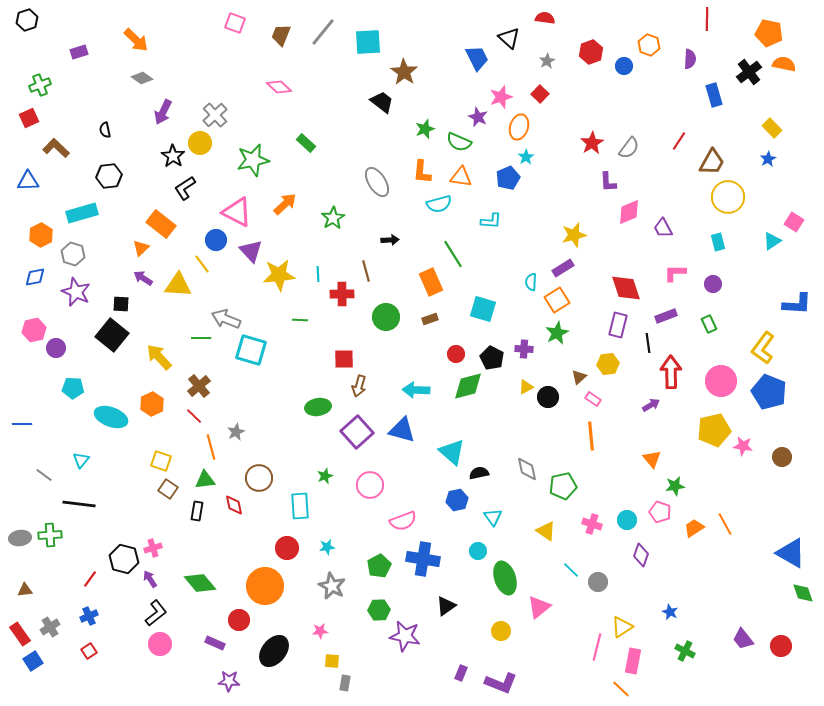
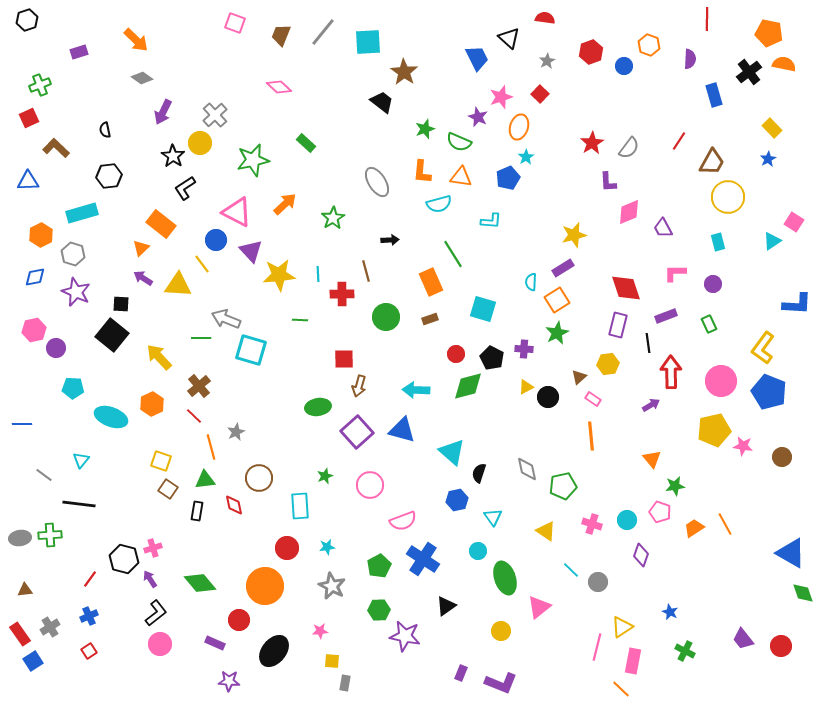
black semicircle at (479, 473): rotated 60 degrees counterclockwise
blue cross at (423, 559): rotated 24 degrees clockwise
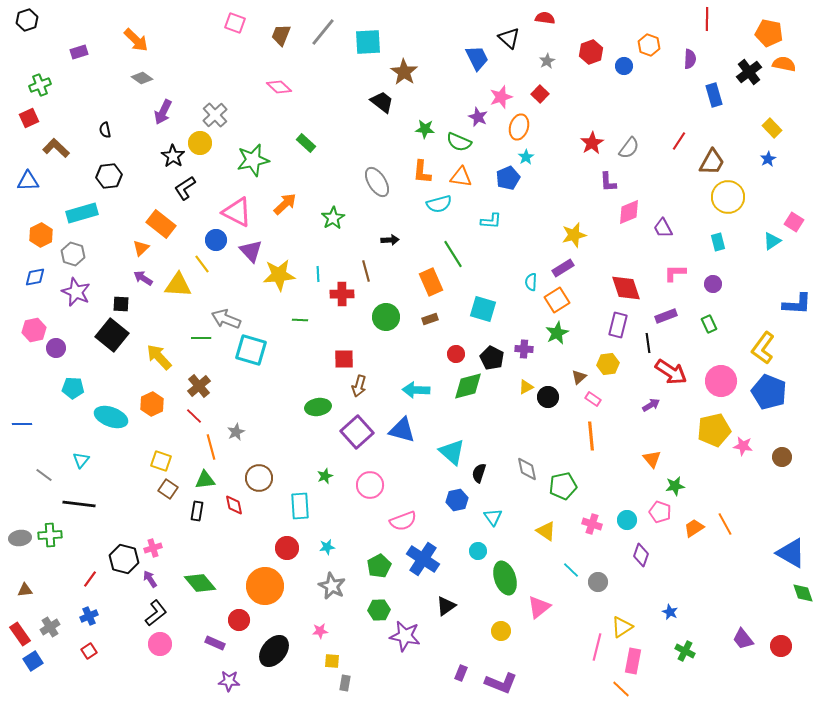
green star at (425, 129): rotated 24 degrees clockwise
red arrow at (671, 372): rotated 124 degrees clockwise
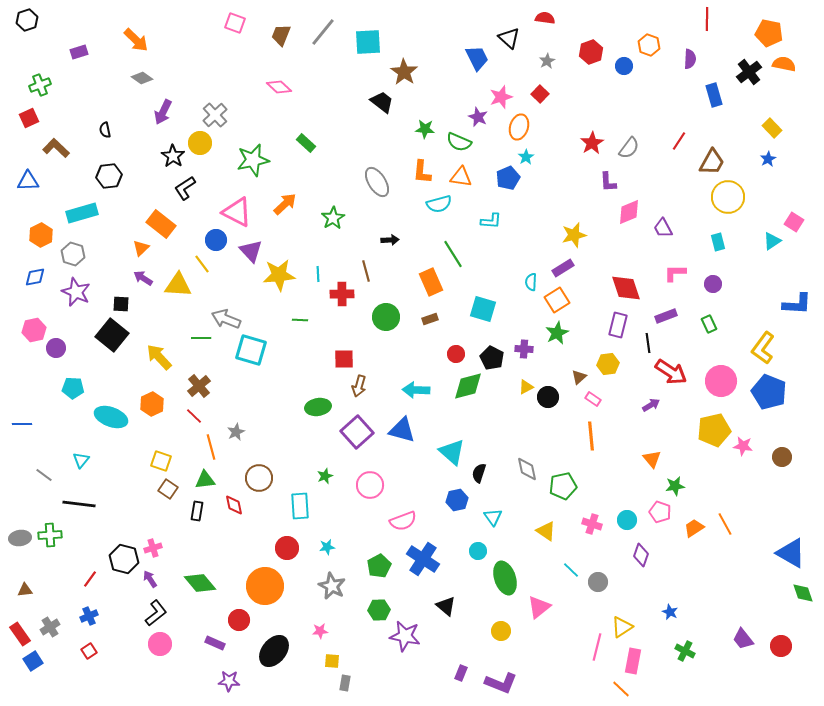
black triangle at (446, 606): rotated 45 degrees counterclockwise
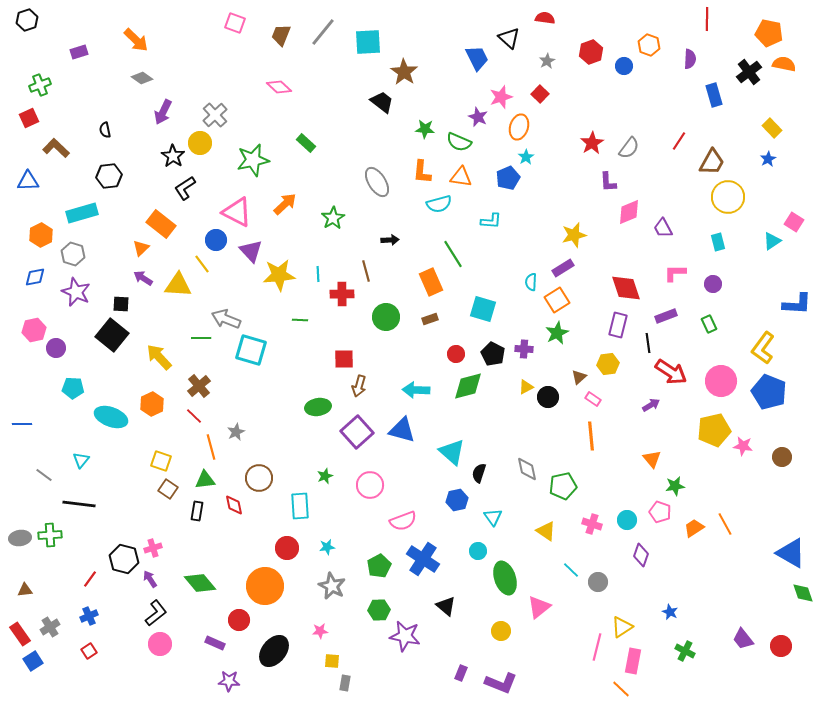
black pentagon at (492, 358): moved 1 px right, 4 px up
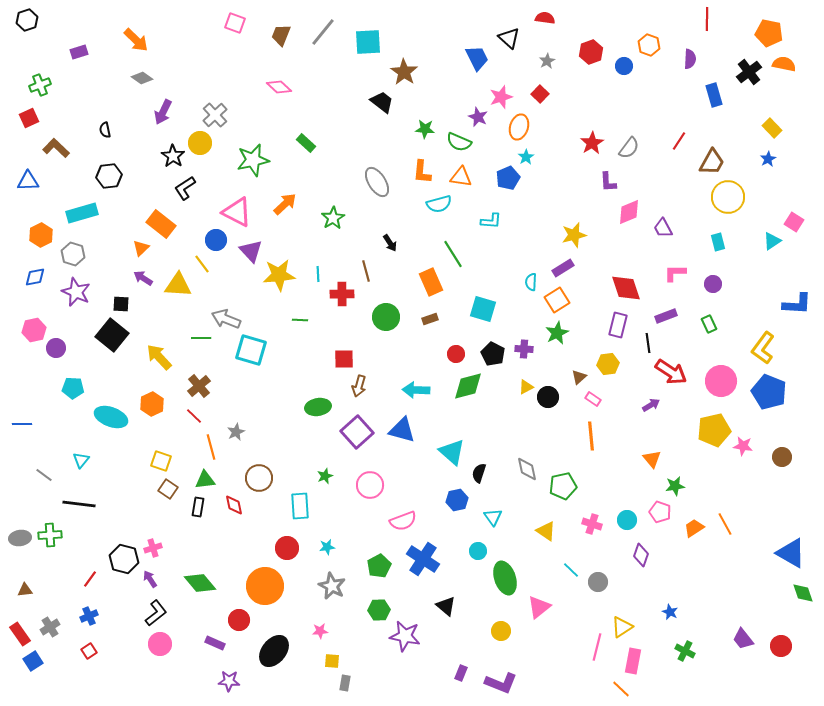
black arrow at (390, 240): moved 3 px down; rotated 60 degrees clockwise
black rectangle at (197, 511): moved 1 px right, 4 px up
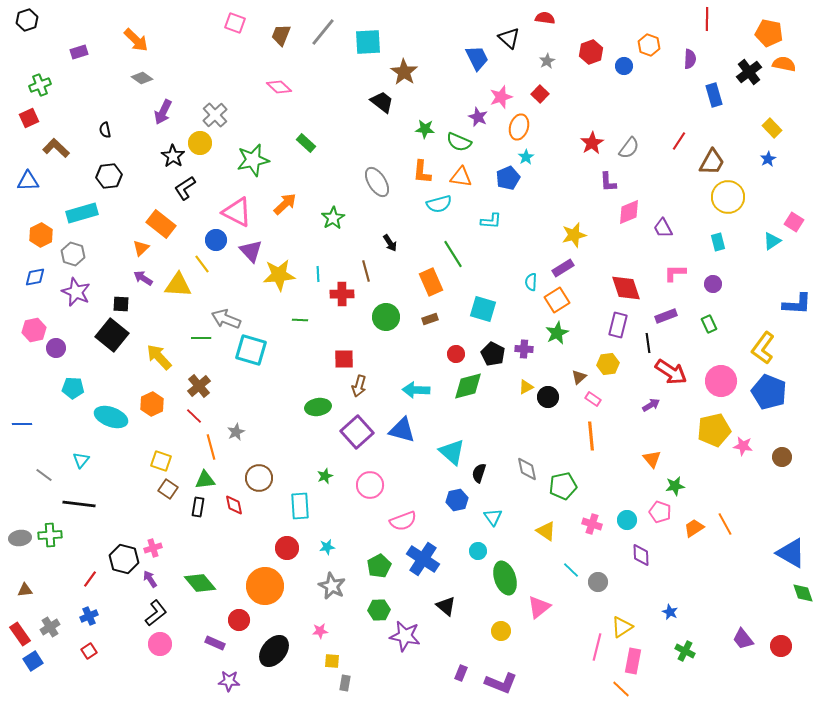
purple diamond at (641, 555): rotated 20 degrees counterclockwise
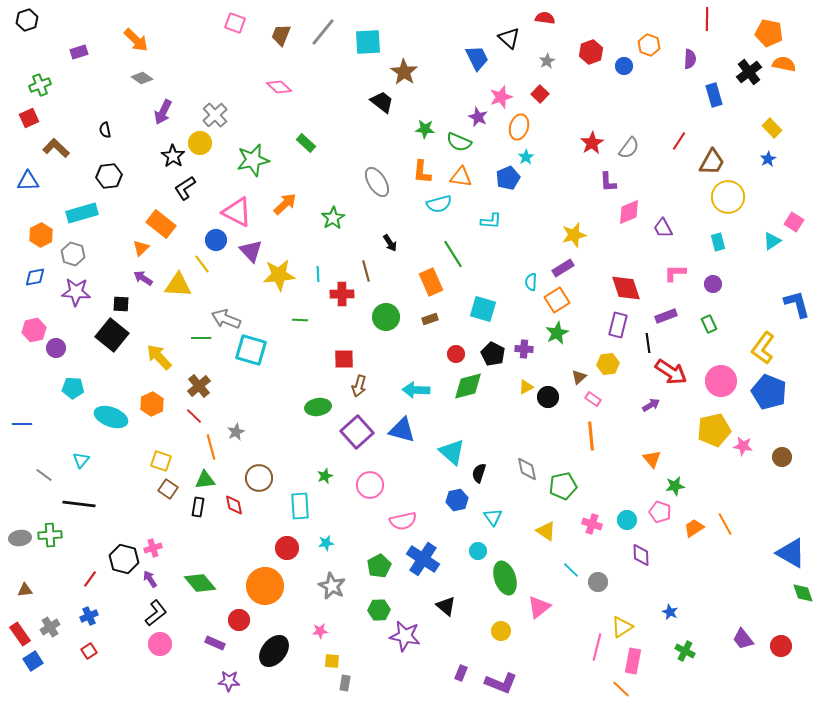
purple star at (76, 292): rotated 20 degrees counterclockwise
blue L-shape at (797, 304): rotated 108 degrees counterclockwise
pink semicircle at (403, 521): rotated 8 degrees clockwise
cyan star at (327, 547): moved 1 px left, 4 px up
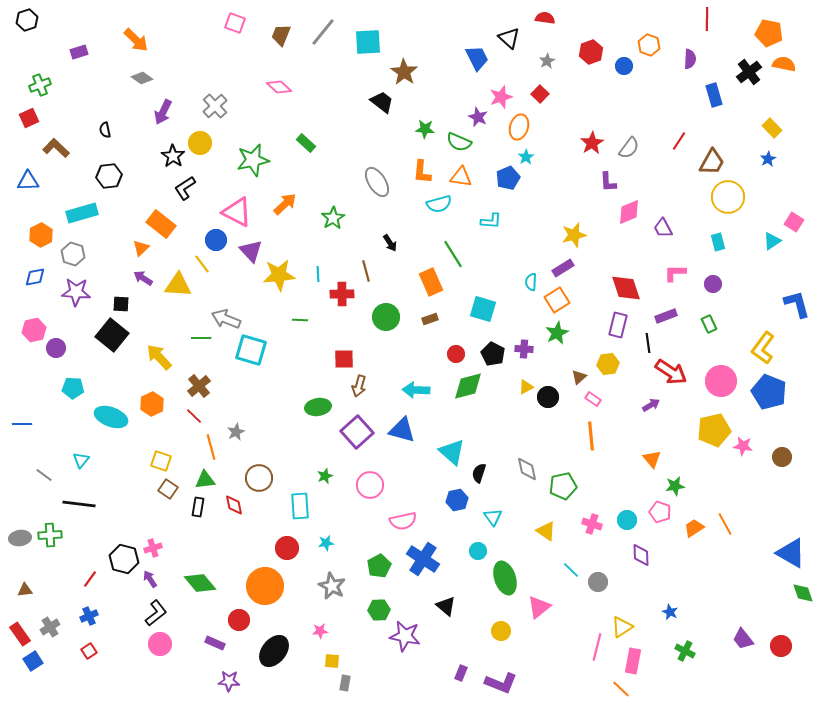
gray cross at (215, 115): moved 9 px up
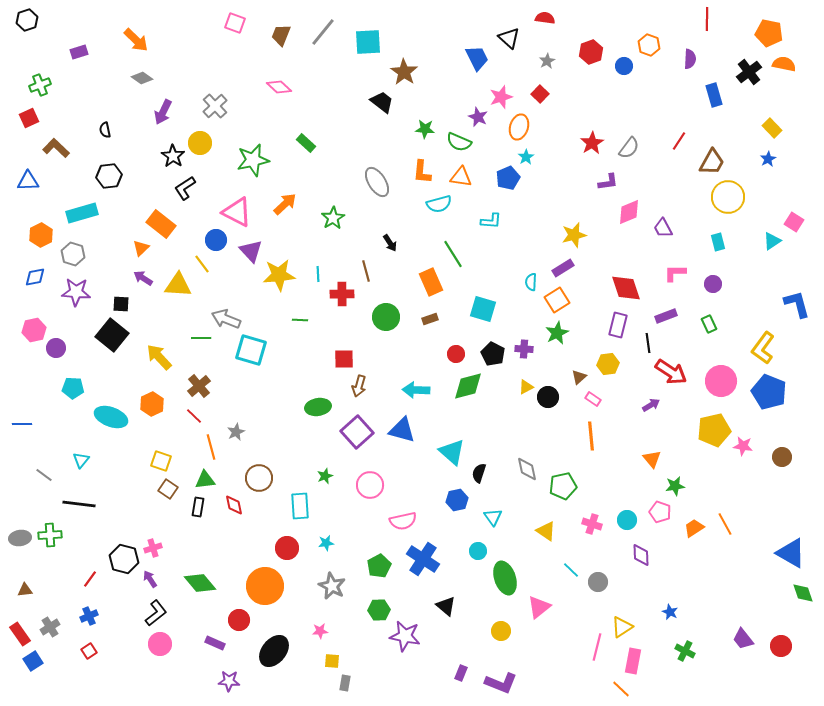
purple L-shape at (608, 182): rotated 95 degrees counterclockwise
